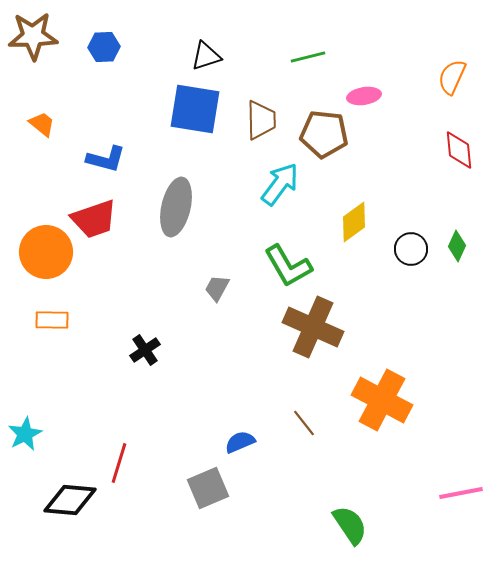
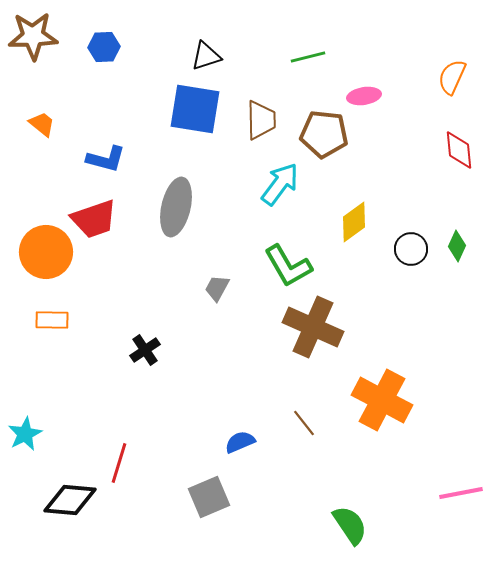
gray square: moved 1 px right, 9 px down
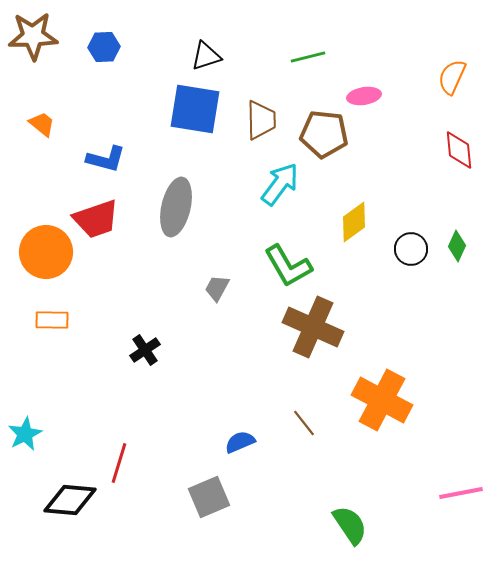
red trapezoid: moved 2 px right
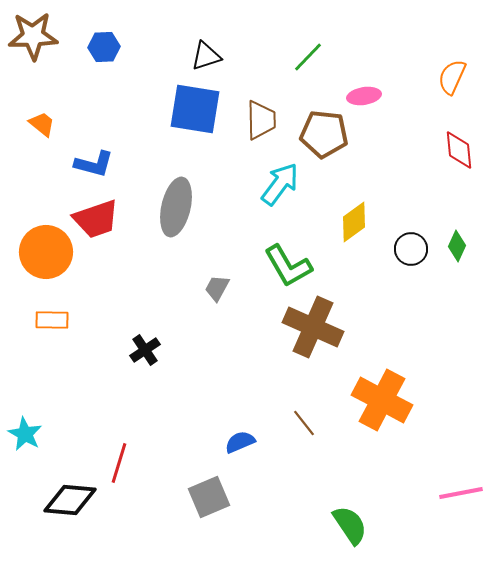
green line: rotated 32 degrees counterclockwise
blue L-shape: moved 12 px left, 5 px down
cyan star: rotated 16 degrees counterclockwise
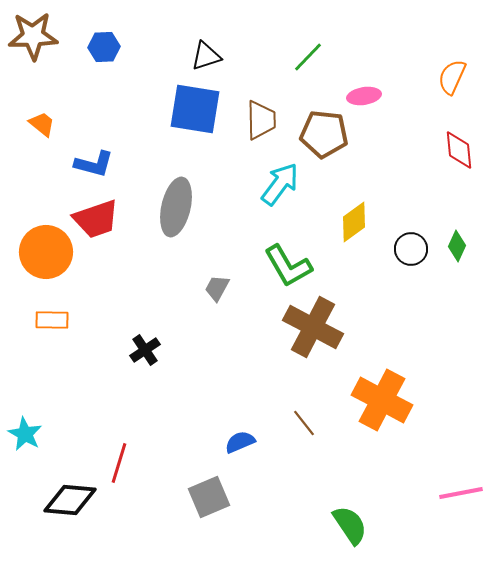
brown cross: rotated 4 degrees clockwise
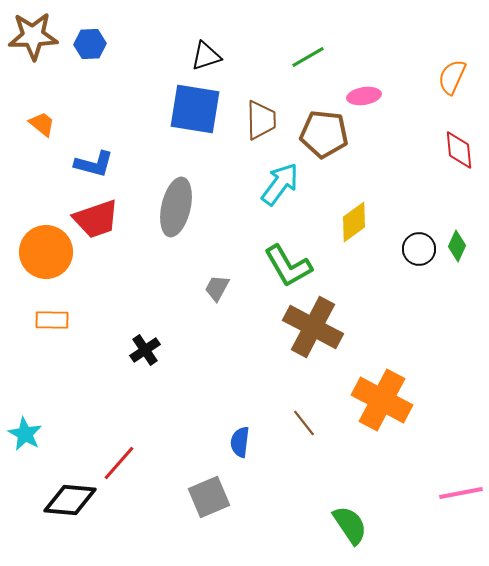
blue hexagon: moved 14 px left, 3 px up
green line: rotated 16 degrees clockwise
black circle: moved 8 px right
blue semicircle: rotated 60 degrees counterclockwise
red line: rotated 24 degrees clockwise
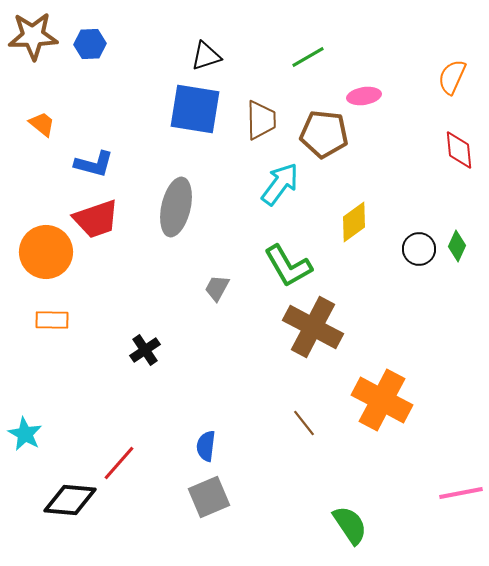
blue semicircle: moved 34 px left, 4 px down
